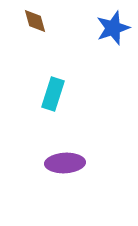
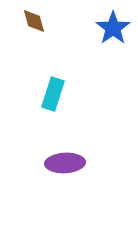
brown diamond: moved 1 px left
blue star: rotated 16 degrees counterclockwise
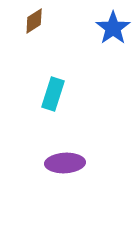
brown diamond: rotated 72 degrees clockwise
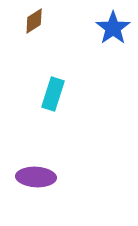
purple ellipse: moved 29 px left, 14 px down; rotated 6 degrees clockwise
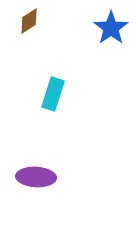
brown diamond: moved 5 px left
blue star: moved 2 px left
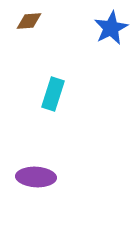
brown diamond: rotated 28 degrees clockwise
blue star: rotated 8 degrees clockwise
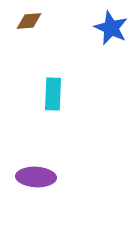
blue star: rotated 20 degrees counterclockwise
cyan rectangle: rotated 16 degrees counterclockwise
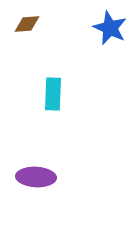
brown diamond: moved 2 px left, 3 px down
blue star: moved 1 px left
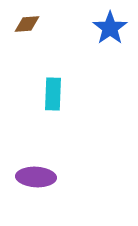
blue star: rotated 12 degrees clockwise
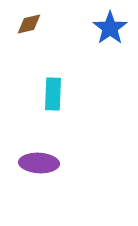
brown diamond: moved 2 px right; rotated 8 degrees counterclockwise
purple ellipse: moved 3 px right, 14 px up
